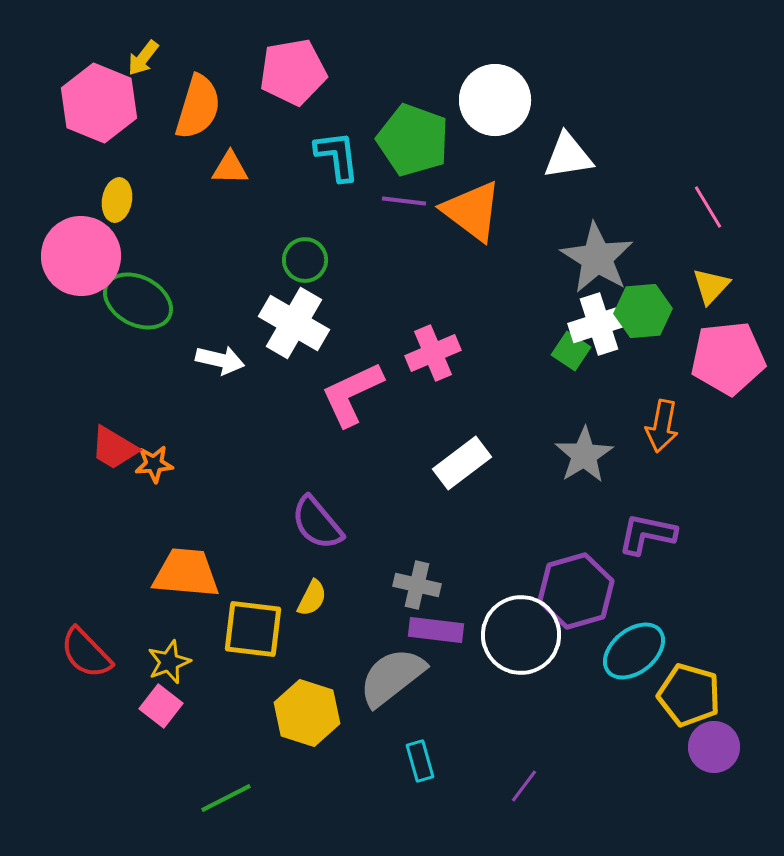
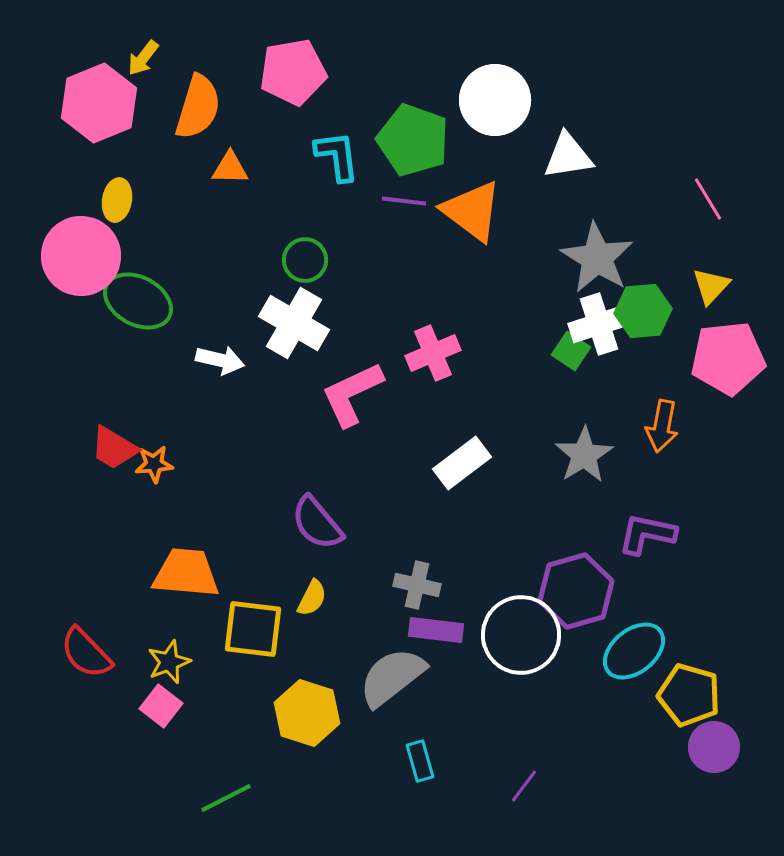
pink hexagon at (99, 103): rotated 16 degrees clockwise
pink line at (708, 207): moved 8 px up
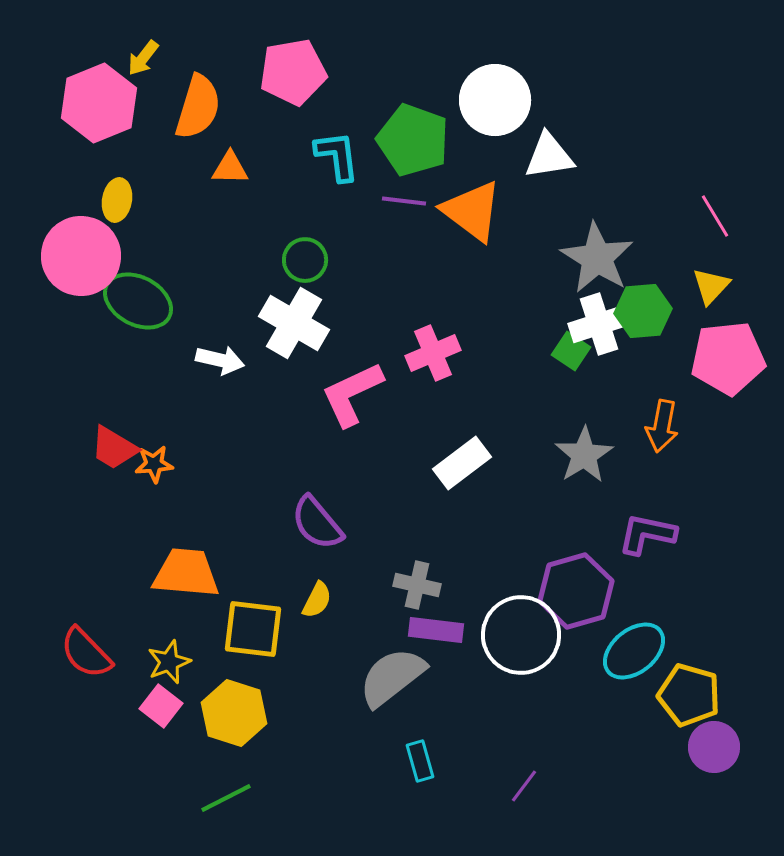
white triangle at (568, 156): moved 19 px left
pink line at (708, 199): moved 7 px right, 17 px down
yellow semicircle at (312, 598): moved 5 px right, 2 px down
yellow hexagon at (307, 713): moved 73 px left
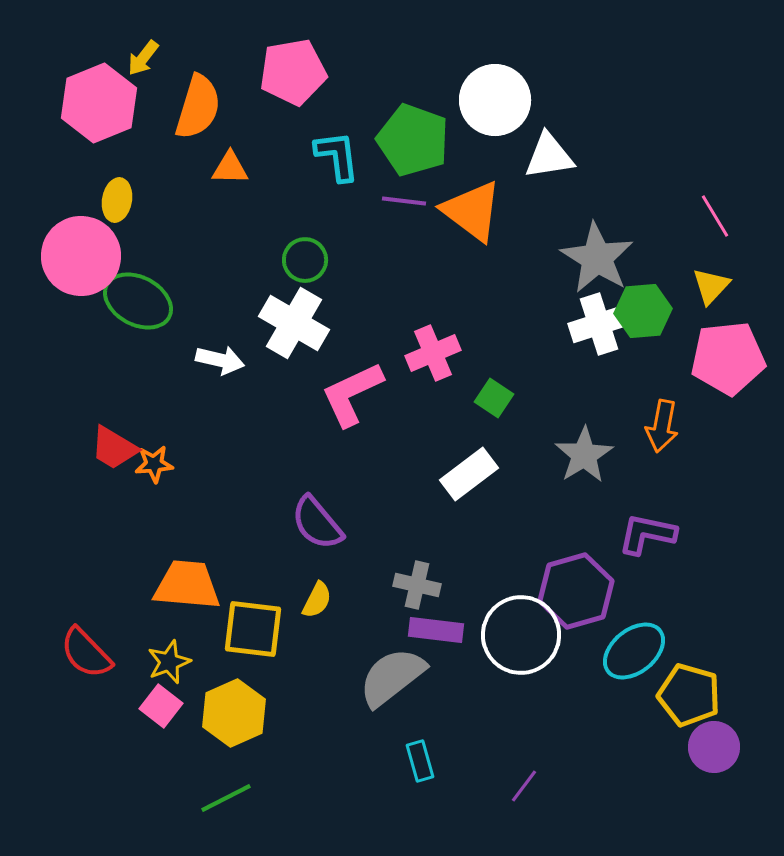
green square at (571, 351): moved 77 px left, 47 px down
white rectangle at (462, 463): moved 7 px right, 11 px down
orange trapezoid at (186, 573): moved 1 px right, 12 px down
yellow hexagon at (234, 713): rotated 18 degrees clockwise
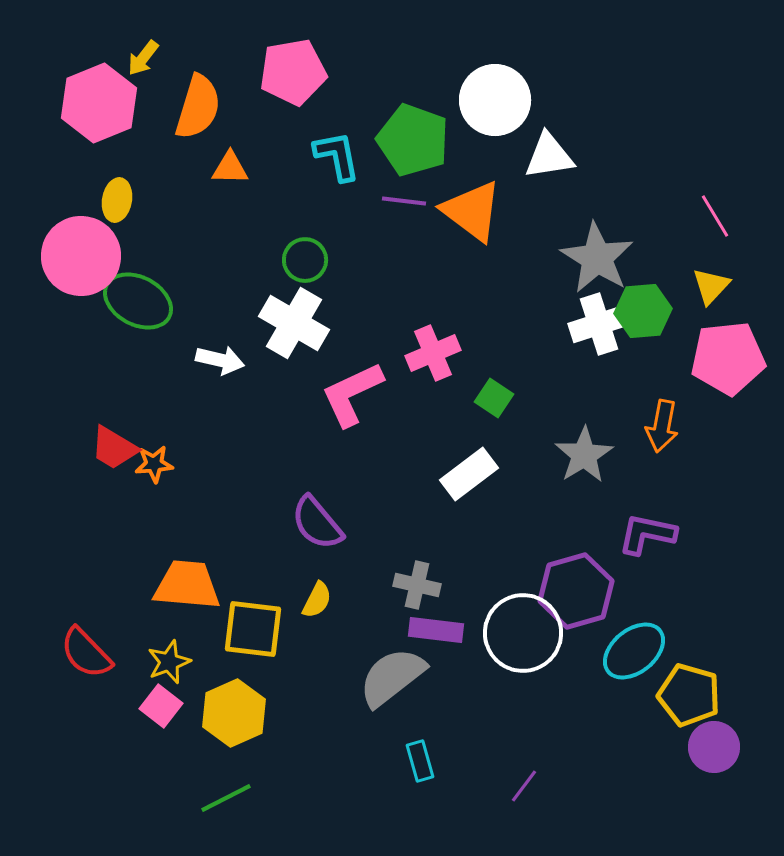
cyan L-shape at (337, 156): rotated 4 degrees counterclockwise
white circle at (521, 635): moved 2 px right, 2 px up
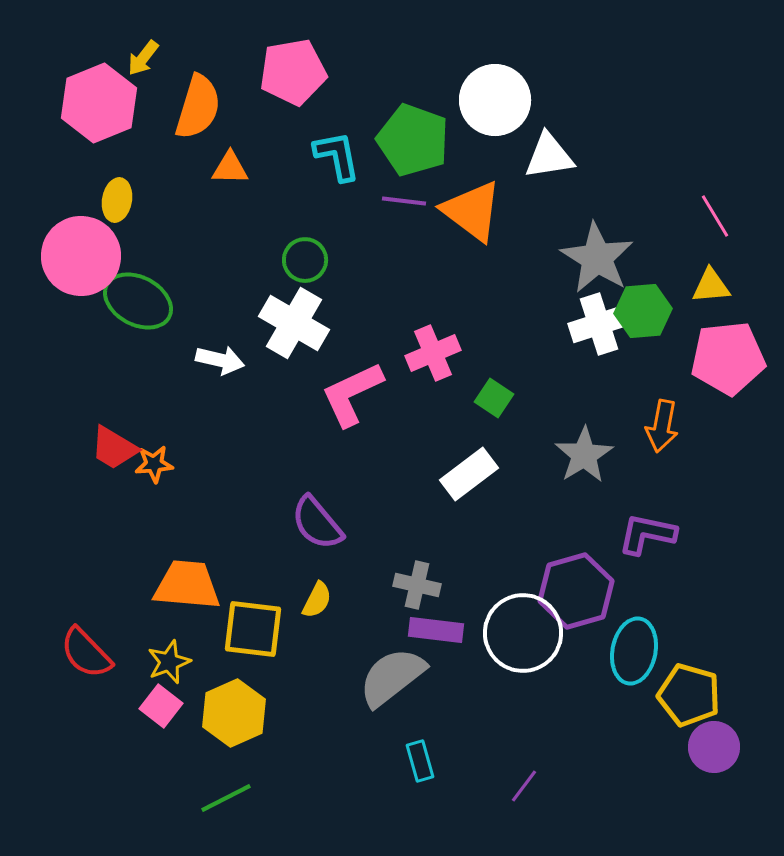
yellow triangle at (711, 286): rotated 42 degrees clockwise
cyan ellipse at (634, 651): rotated 40 degrees counterclockwise
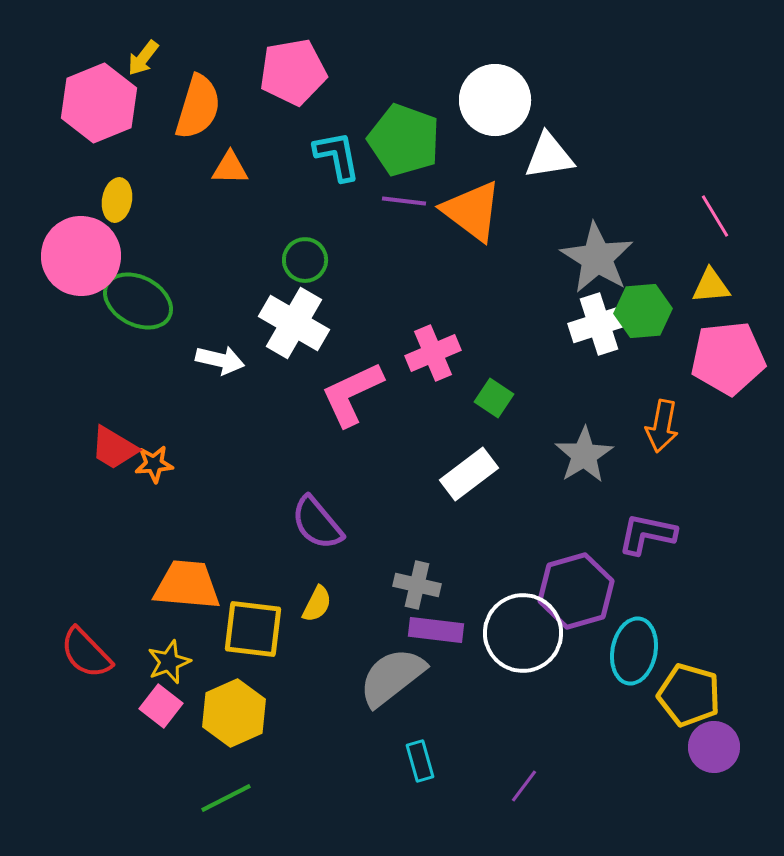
green pentagon at (413, 140): moved 9 px left
yellow semicircle at (317, 600): moved 4 px down
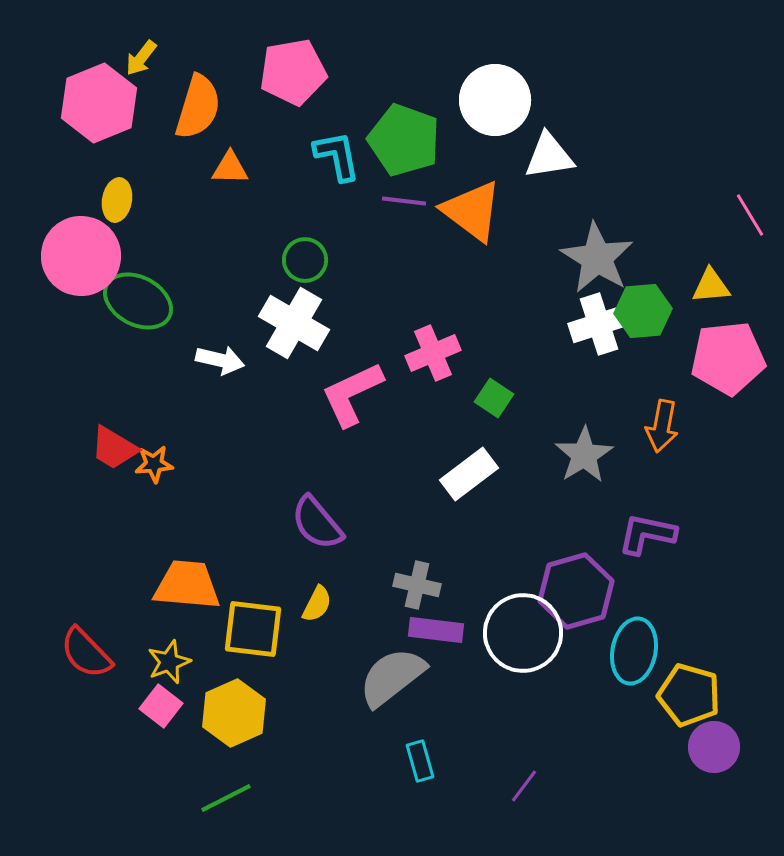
yellow arrow at (143, 58): moved 2 px left
pink line at (715, 216): moved 35 px right, 1 px up
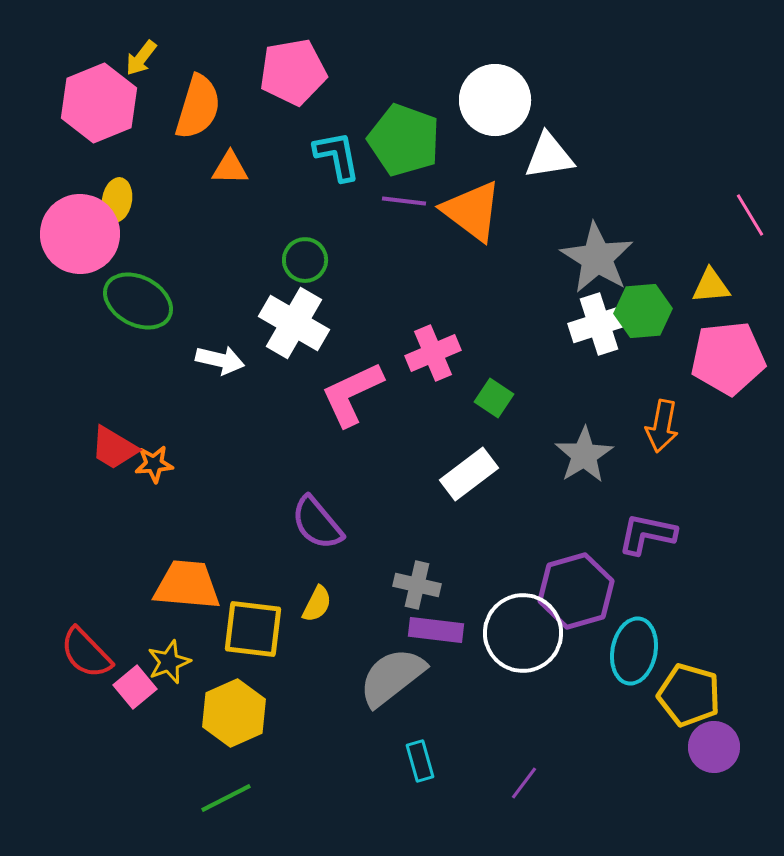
pink circle at (81, 256): moved 1 px left, 22 px up
pink square at (161, 706): moved 26 px left, 19 px up; rotated 12 degrees clockwise
purple line at (524, 786): moved 3 px up
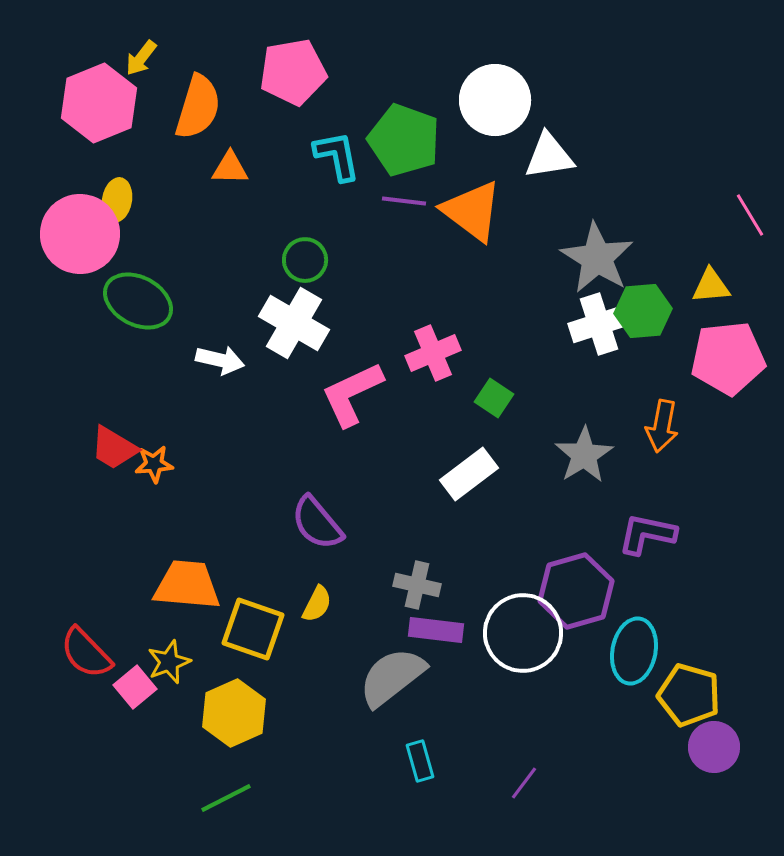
yellow square at (253, 629): rotated 12 degrees clockwise
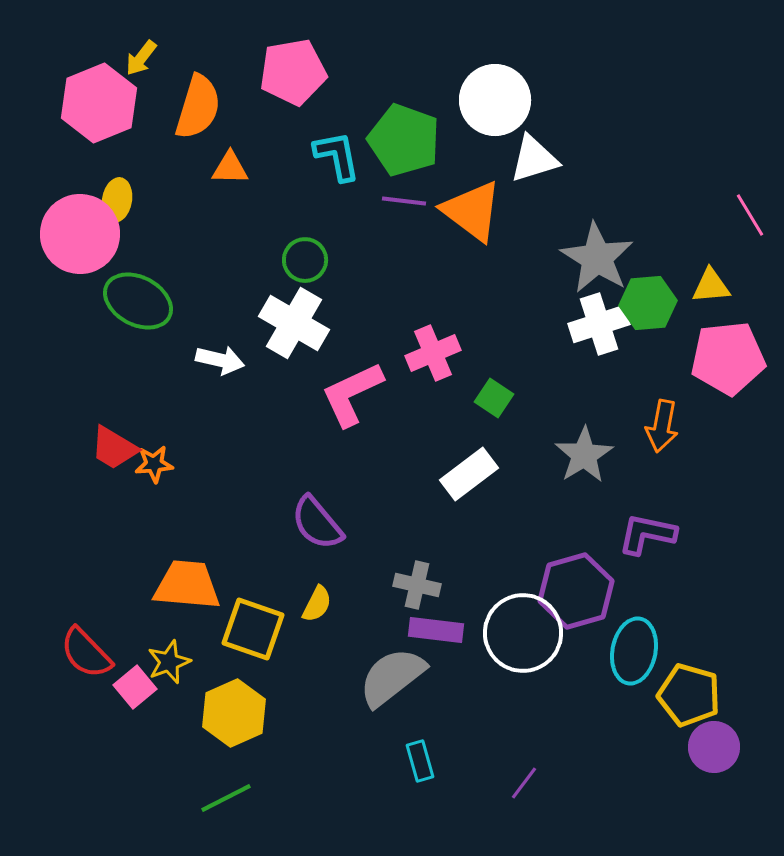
white triangle at (549, 156): moved 15 px left, 3 px down; rotated 8 degrees counterclockwise
green hexagon at (643, 311): moved 5 px right, 8 px up
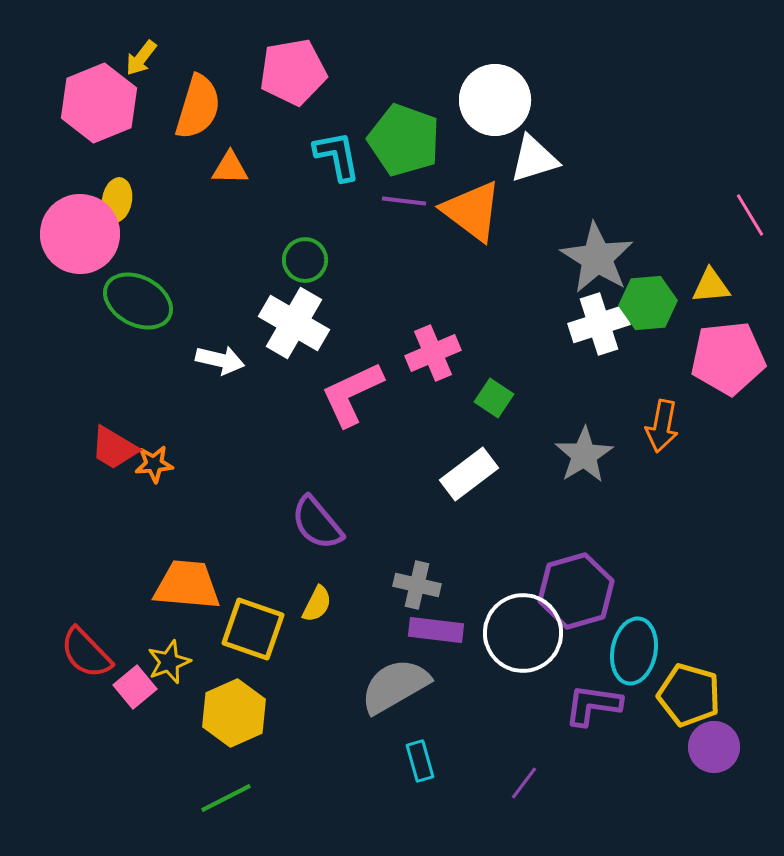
purple L-shape at (647, 534): moved 54 px left, 171 px down; rotated 4 degrees counterclockwise
gray semicircle at (392, 677): moved 3 px right, 9 px down; rotated 8 degrees clockwise
